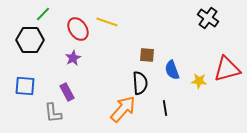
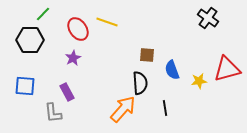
yellow star: rotated 14 degrees counterclockwise
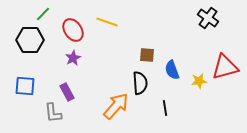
red ellipse: moved 5 px left, 1 px down
red triangle: moved 2 px left, 2 px up
orange arrow: moved 7 px left, 3 px up
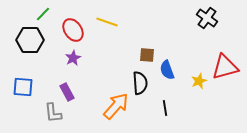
black cross: moved 1 px left
blue semicircle: moved 5 px left
yellow star: rotated 14 degrees counterclockwise
blue square: moved 2 px left, 1 px down
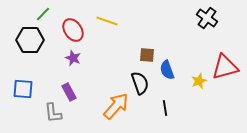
yellow line: moved 1 px up
purple star: rotated 21 degrees counterclockwise
black semicircle: rotated 15 degrees counterclockwise
blue square: moved 2 px down
purple rectangle: moved 2 px right
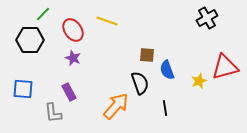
black cross: rotated 25 degrees clockwise
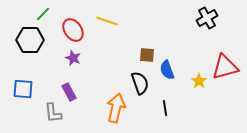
yellow star: rotated 14 degrees counterclockwise
orange arrow: moved 2 px down; rotated 28 degrees counterclockwise
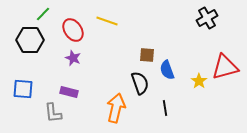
purple rectangle: rotated 48 degrees counterclockwise
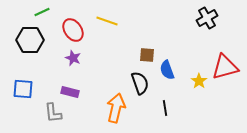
green line: moved 1 px left, 2 px up; rotated 21 degrees clockwise
purple rectangle: moved 1 px right
